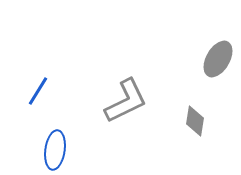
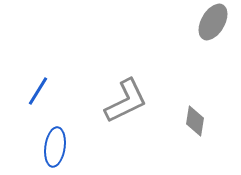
gray ellipse: moved 5 px left, 37 px up
blue ellipse: moved 3 px up
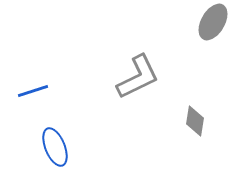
blue line: moved 5 px left; rotated 40 degrees clockwise
gray L-shape: moved 12 px right, 24 px up
blue ellipse: rotated 30 degrees counterclockwise
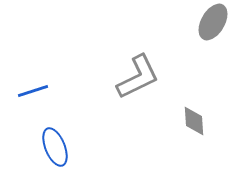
gray diamond: moved 1 px left; rotated 12 degrees counterclockwise
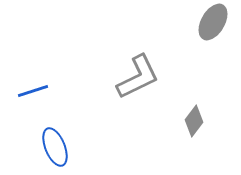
gray diamond: rotated 40 degrees clockwise
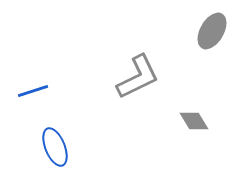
gray ellipse: moved 1 px left, 9 px down
gray diamond: rotated 68 degrees counterclockwise
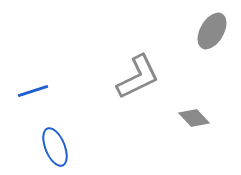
gray diamond: moved 3 px up; rotated 12 degrees counterclockwise
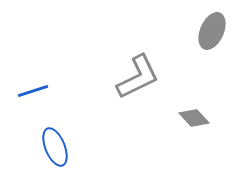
gray ellipse: rotated 6 degrees counterclockwise
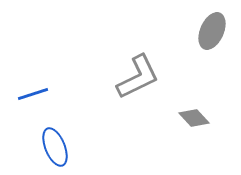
blue line: moved 3 px down
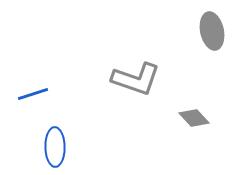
gray ellipse: rotated 36 degrees counterclockwise
gray L-shape: moved 2 px left, 2 px down; rotated 45 degrees clockwise
blue ellipse: rotated 21 degrees clockwise
